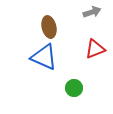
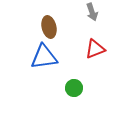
gray arrow: rotated 90 degrees clockwise
blue triangle: rotated 32 degrees counterclockwise
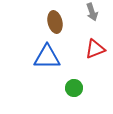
brown ellipse: moved 6 px right, 5 px up
blue triangle: moved 3 px right; rotated 8 degrees clockwise
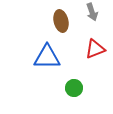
brown ellipse: moved 6 px right, 1 px up
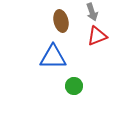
red triangle: moved 2 px right, 13 px up
blue triangle: moved 6 px right
green circle: moved 2 px up
